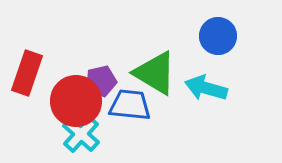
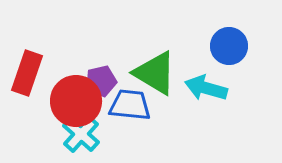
blue circle: moved 11 px right, 10 px down
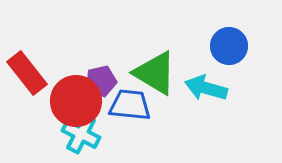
red rectangle: rotated 57 degrees counterclockwise
cyan cross: rotated 15 degrees counterclockwise
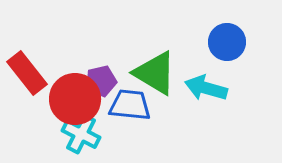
blue circle: moved 2 px left, 4 px up
red circle: moved 1 px left, 2 px up
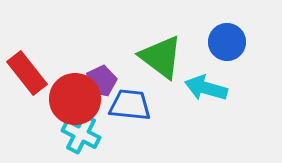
green triangle: moved 6 px right, 16 px up; rotated 6 degrees clockwise
purple pentagon: rotated 12 degrees counterclockwise
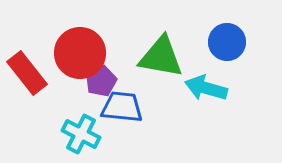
green triangle: rotated 27 degrees counterclockwise
red circle: moved 5 px right, 46 px up
blue trapezoid: moved 8 px left, 2 px down
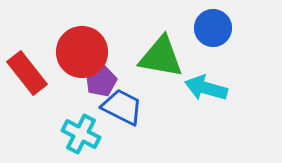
blue circle: moved 14 px left, 14 px up
red circle: moved 2 px right, 1 px up
blue trapezoid: rotated 21 degrees clockwise
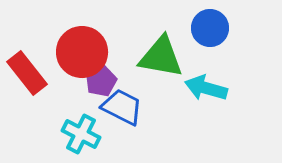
blue circle: moved 3 px left
